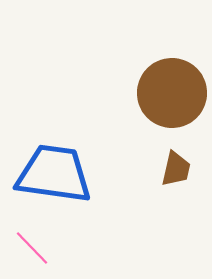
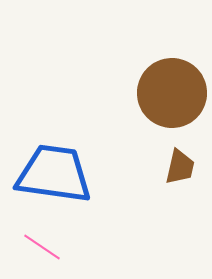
brown trapezoid: moved 4 px right, 2 px up
pink line: moved 10 px right, 1 px up; rotated 12 degrees counterclockwise
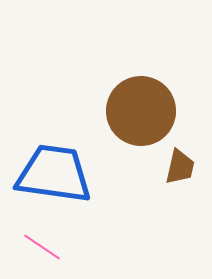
brown circle: moved 31 px left, 18 px down
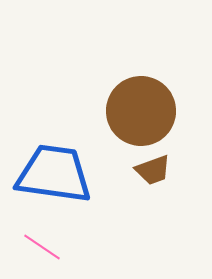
brown trapezoid: moved 27 px left, 3 px down; rotated 57 degrees clockwise
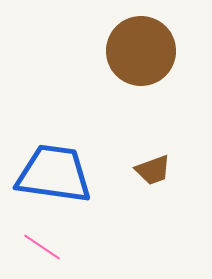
brown circle: moved 60 px up
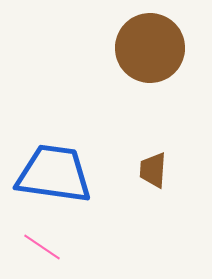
brown circle: moved 9 px right, 3 px up
brown trapezoid: rotated 114 degrees clockwise
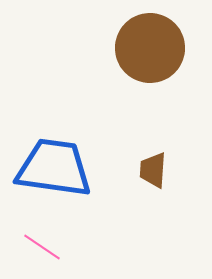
blue trapezoid: moved 6 px up
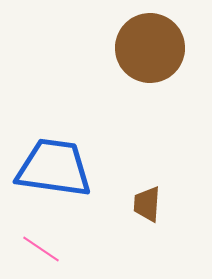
brown trapezoid: moved 6 px left, 34 px down
pink line: moved 1 px left, 2 px down
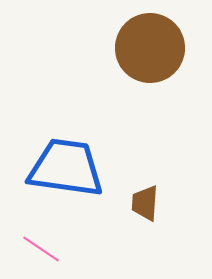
blue trapezoid: moved 12 px right
brown trapezoid: moved 2 px left, 1 px up
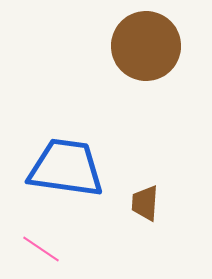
brown circle: moved 4 px left, 2 px up
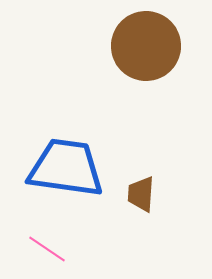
brown trapezoid: moved 4 px left, 9 px up
pink line: moved 6 px right
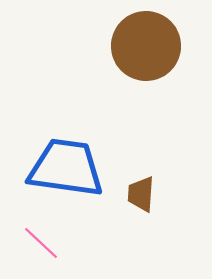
pink line: moved 6 px left, 6 px up; rotated 9 degrees clockwise
